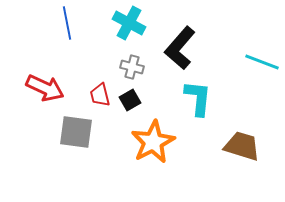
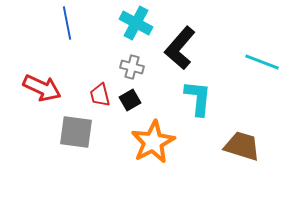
cyan cross: moved 7 px right
red arrow: moved 3 px left
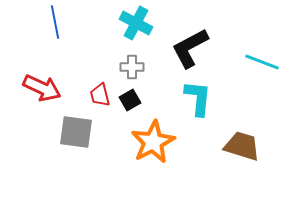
blue line: moved 12 px left, 1 px up
black L-shape: moved 10 px right; rotated 21 degrees clockwise
gray cross: rotated 15 degrees counterclockwise
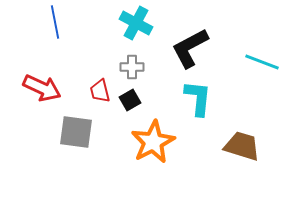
red trapezoid: moved 4 px up
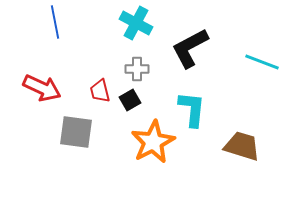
gray cross: moved 5 px right, 2 px down
cyan L-shape: moved 6 px left, 11 px down
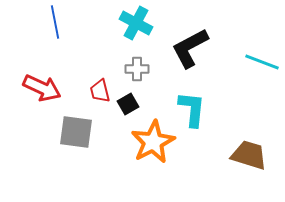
black square: moved 2 px left, 4 px down
brown trapezoid: moved 7 px right, 9 px down
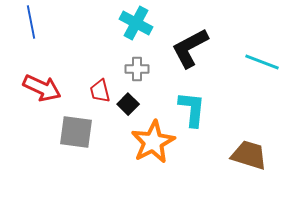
blue line: moved 24 px left
black square: rotated 15 degrees counterclockwise
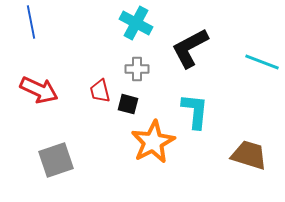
red arrow: moved 3 px left, 2 px down
black square: rotated 30 degrees counterclockwise
cyan L-shape: moved 3 px right, 2 px down
gray square: moved 20 px left, 28 px down; rotated 27 degrees counterclockwise
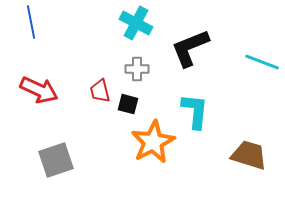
black L-shape: rotated 6 degrees clockwise
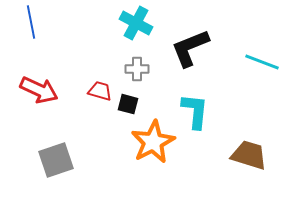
red trapezoid: rotated 120 degrees clockwise
